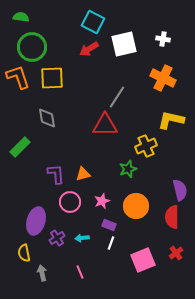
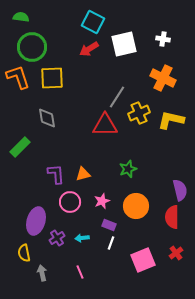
yellow cross: moved 7 px left, 33 px up
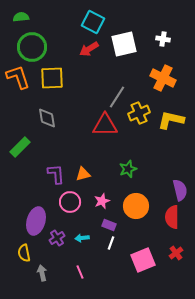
green semicircle: rotated 14 degrees counterclockwise
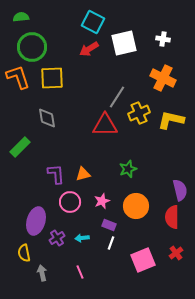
white square: moved 1 px up
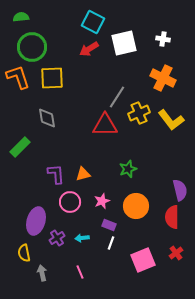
yellow L-shape: rotated 140 degrees counterclockwise
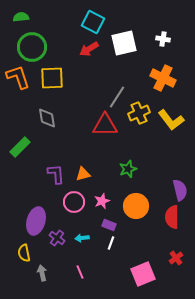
pink circle: moved 4 px right
purple cross: rotated 21 degrees counterclockwise
red cross: moved 5 px down
pink square: moved 14 px down
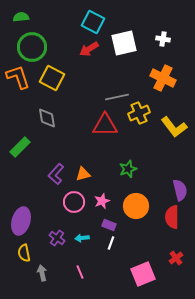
yellow square: rotated 30 degrees clockwise
gray line: rotated 45 degrees clockwise
yellow L-shape: moved 3 px right, 7 px down
purple L-shape: rotated 135 degrees counterclockwise
purple ellipse: moved 15 px left
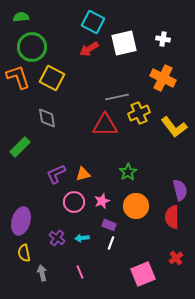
green star: moved 3 px down; rotated 12 degrees counterclockwise
purple L-shape: rotated 25 degrees clockwise
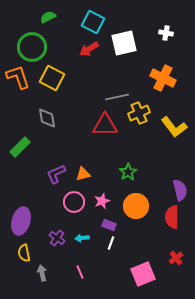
green semicircle: moved 27 px right; rotated 21 degrees counterclockwise
white cross: moved 3 px right, 6 px up
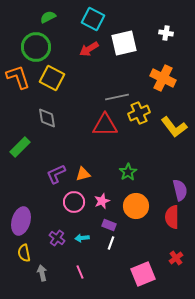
cyan square: moved 3 px up
green circle: moved 4 px right
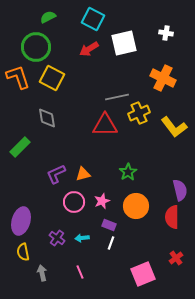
yellow semicircle: moved 1 px left, 1 px up
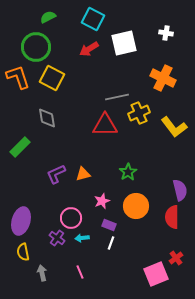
pink circle: moved 3 px left, 16 px down
pink square: moved 13 px right
